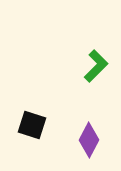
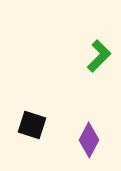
green L-shape: moved 3 px right, 10 px up
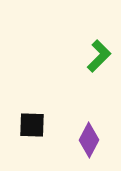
black square: rotated 16 degrees counterclockwise
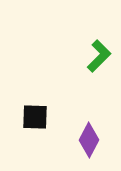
black square: moved 3 px right, 8 px up
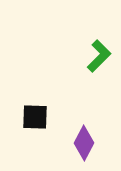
purple diamond: moved 5 px left, 3 px down
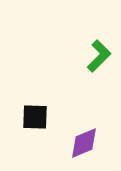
purple diamond: rotated 40 degrees clockwise
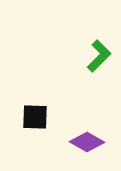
purple diamond: moved 3 px right, 1 px up; rotated 52 degrees clockwise
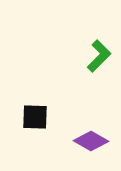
purple diamond: moved 4 px right, 1 px up
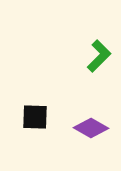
purple diamond: moved 13 px up
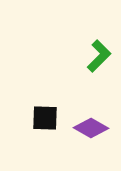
black square: moved 10 px right, 1 px down
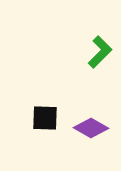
green L-shape: moved 1 px right, 4 px up
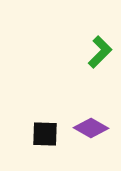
black square: moved 16 px down
